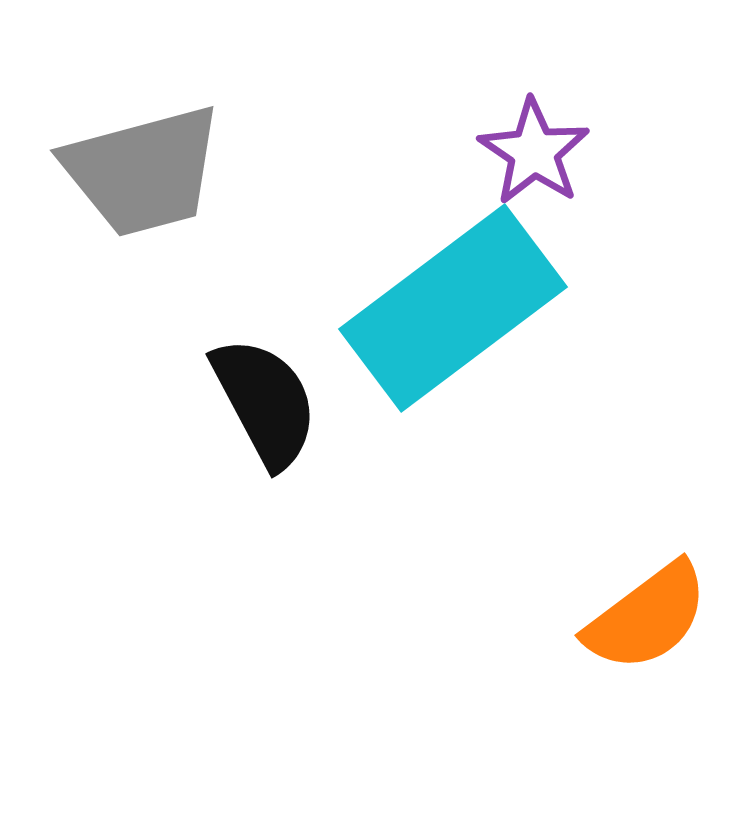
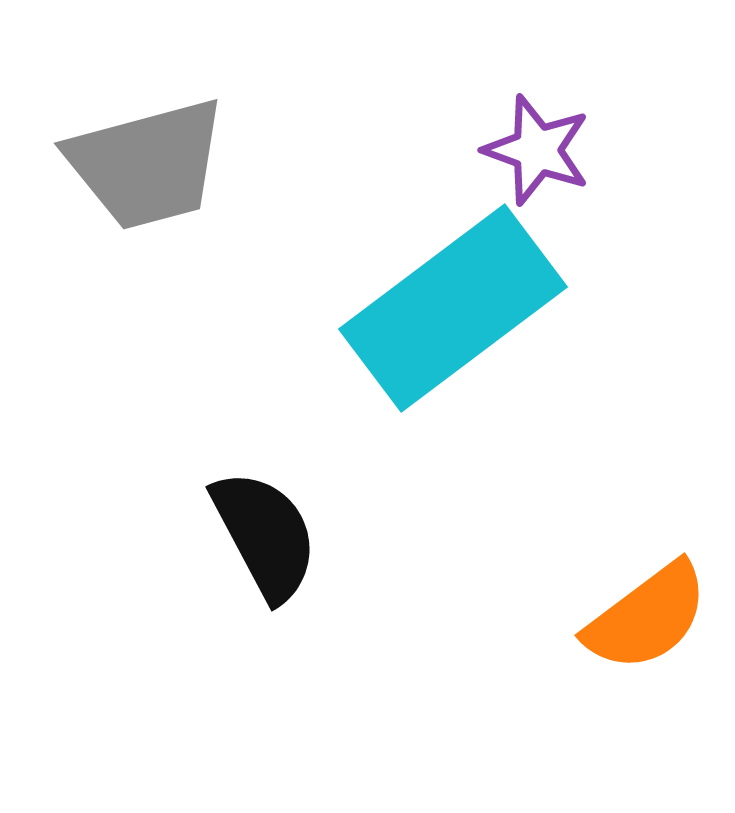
purple star: moved 3 px right, 2 px up; rotated 14 degrees counterclockwise
gray trapezoid: moved 4 px right, 7 px up
black semicircle: moved 133 px down
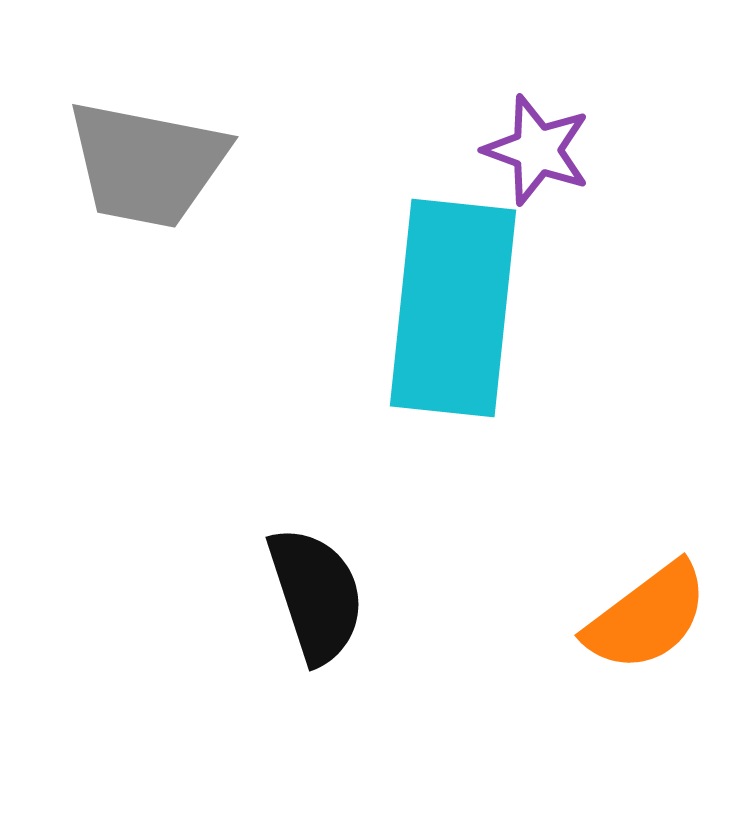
gray trapezoid: rotated 26 degrees clockwise
cyan rectangle: rotated 47 degrees counterclockwise
black semicircle: moved 51 px right, 60 px down; rotated 10 degrees clockwise
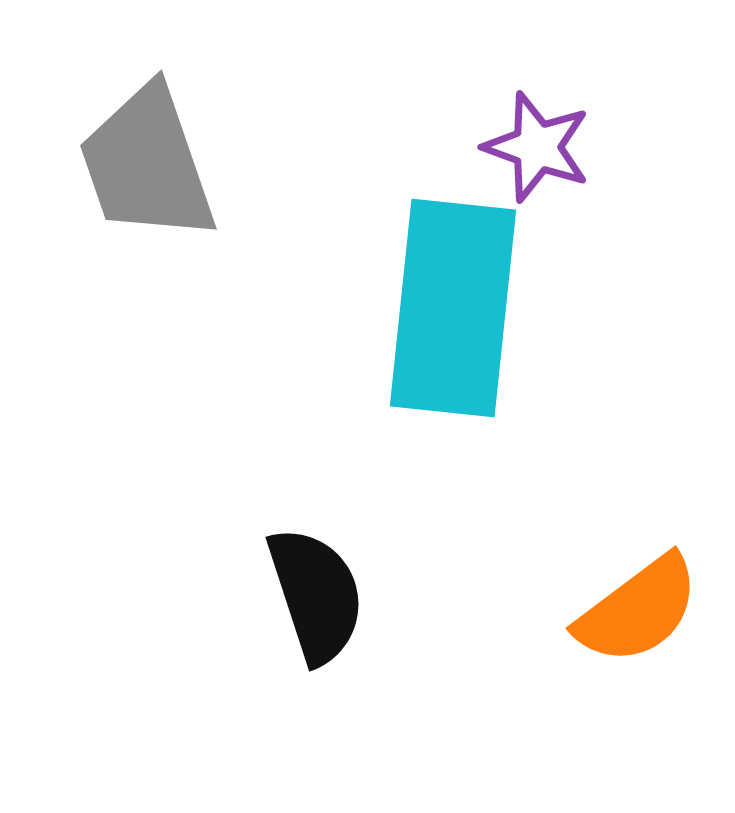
purple star: moved 3 px up
gray trapezoid: rotated 60 degrees clockwise
orange semicircle: moved 9 px left, 7 px up
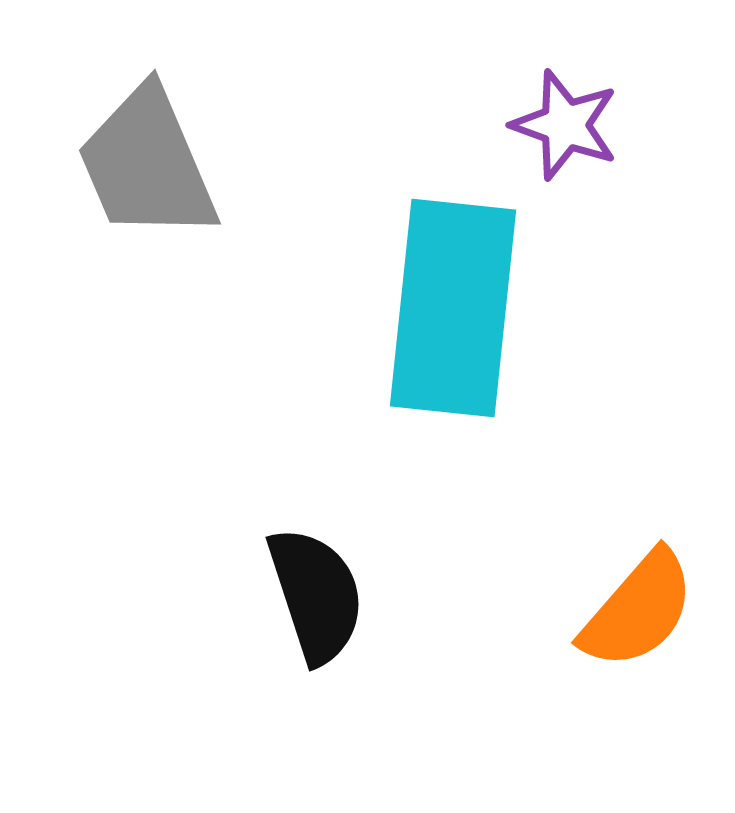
purple star: moved 28 px right, 22 px up
gray trapezoid: rotated 4 degrees counterclockwise
orange semicircle: rotated 12 degrees counterclockwise
